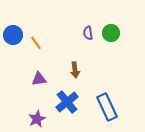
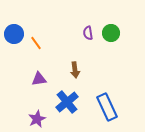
blue circle: moved 1 px right, 1 px up
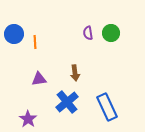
orange line: moved 1 px left, 1 px up; rotated 32 degrees clockwise
brown arrow: moved 3 px down
purple star: moved 9 px left; rotated 12 degrees counterclockwise
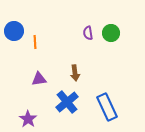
blue circle: moved 3 px up
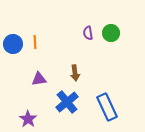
blue circle: moved 1 px left, 13 px down
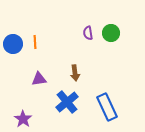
purple star: moved 5 px left
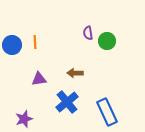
green circle: moved 4 px left, 8 px down
blue circle: moved 1 px left, 1 px down
brown arrow: rotated 98 degrees clockwise
blue rectangle: moved 5 px down
purple star: moved 1 px right; rotated 18 degrees clockwise
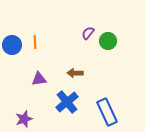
purple semicircle: rotated 48 degrees clockwise
green circle: moved 1 px right
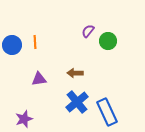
purple semicircle: moved 2 px up
blue cross: moved 10 px right
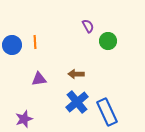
purple semicircle: moved 5 px up; rotated 112 degrees clockwise
brown arrow: moved 1 px right, 1 px down
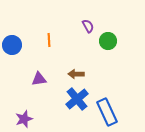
orange line: moved 14 px right, 2 px up
blue cross: moved 3 px up
